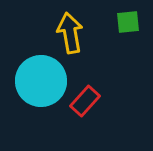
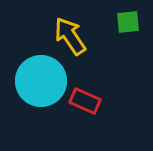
yellow arrow: moved 3 px down; rotated 24 degrees counterclockwise
red rectangle: rotated 72 degrees clockwise
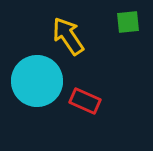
yellow arrow: moved 2 px left
cyan circle: moved 4 px left
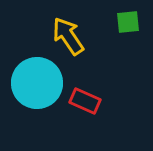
cyan circle: moved 2 px down
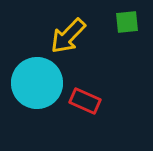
green square: moved 1 px left
yellow arrow: rotated 102 degrees counterclockwise
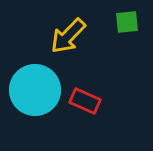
cyan circle: moved 2 px left, 7 px down
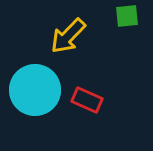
green square: moved 6 px up
red rectangle: moved 2 px right, 1 px up
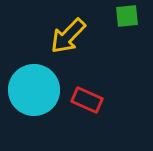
cyan circle: moved 1 px left
